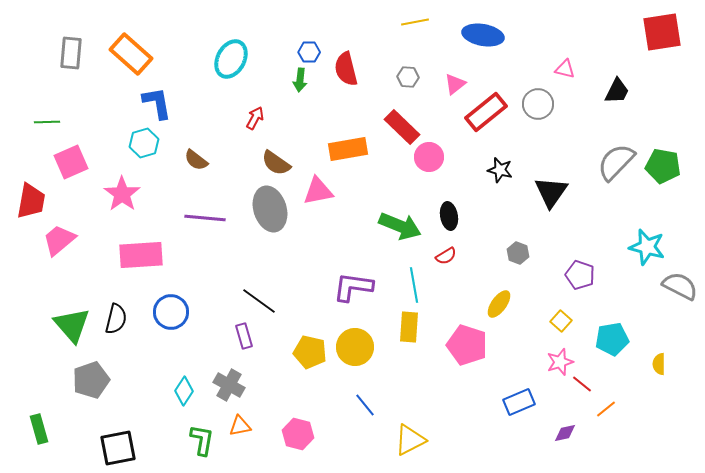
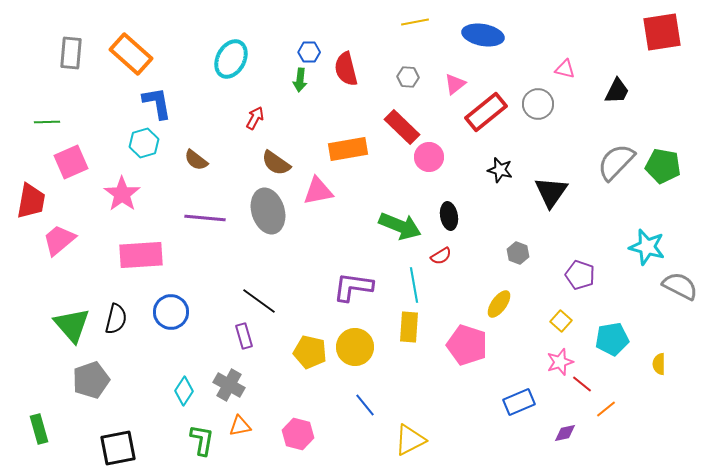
gray ellipse at (270, 209): moved 2 px left, 2 px down
red semicircle at (446, 256): moved 5 px left
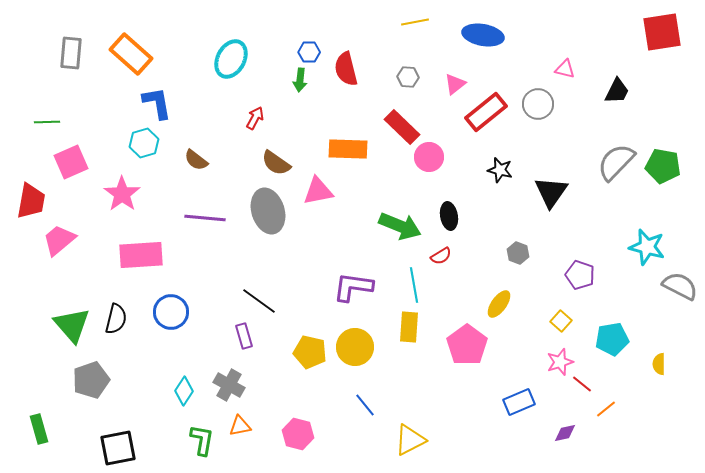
orange rectangle at (348, 149): rotated 12 degrees clockwise
pink pentagon at (467, 345): rotated 18 degrees clockwise
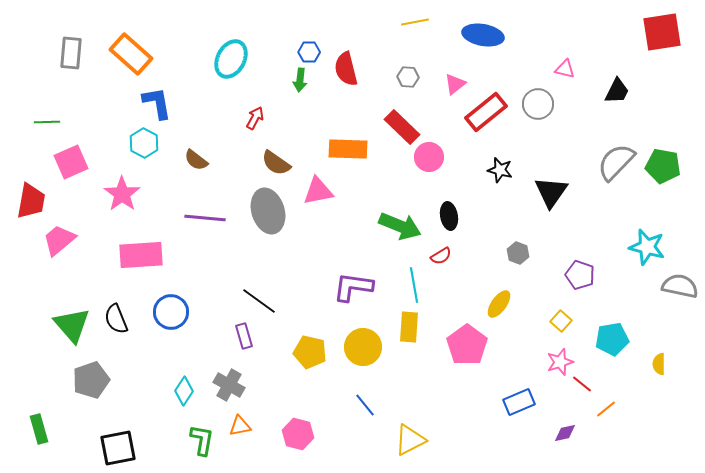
cyan hexagon at (144, 143): rotated 16 degrees counterclockwise
gray semicircle at (680, 286): rotated 15 degrees counterclockwise
black semicircle at (116, 319): rotated 144 degrees clockwise
yellow circle at (355, 347): moved 8 px right
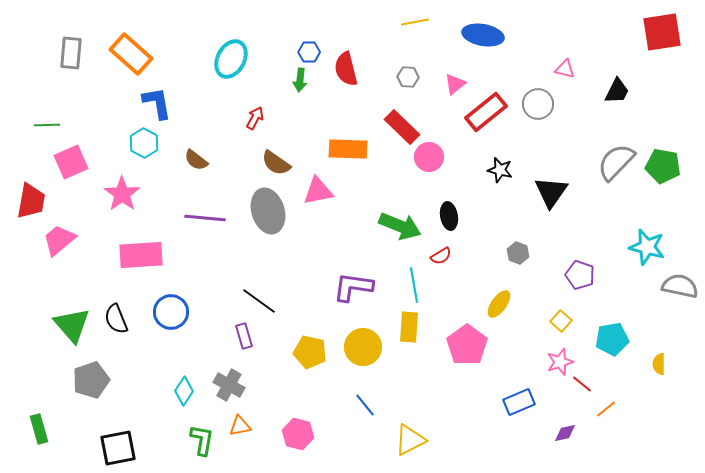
green line at (47, 122): moved 3 px down
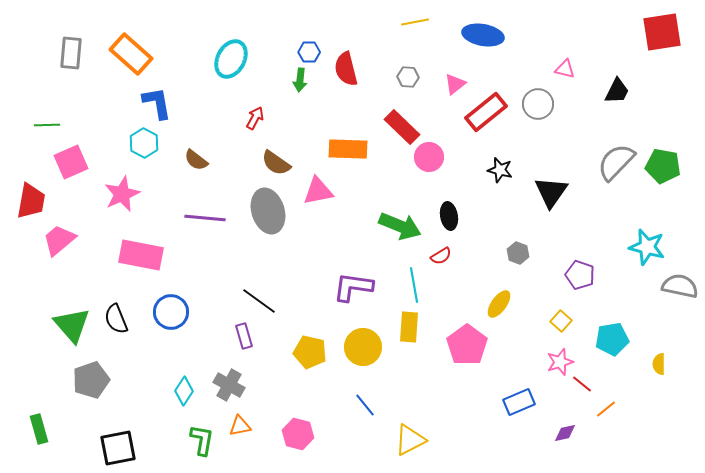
pink star at (122, 194): rotated 12 degrees clockwise
pink rectangle at (141, 255): rotated 15 degrees clockwise
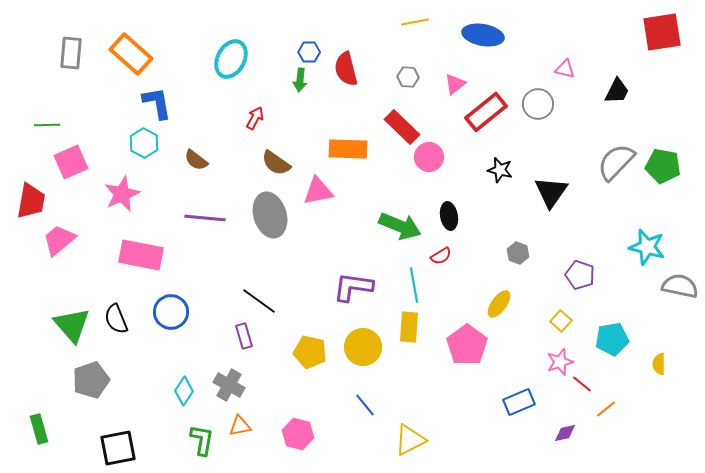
gray ellipse at (268, 211): moved 2 px right, 4 px down
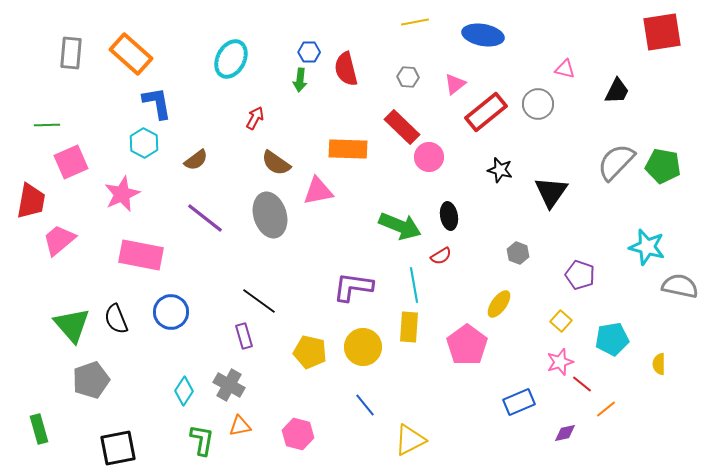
brown semicircle at (196, 160): rotated 75 degrees counterclockwise
purple line at (205, 218): rotated 33 degrees clockwise
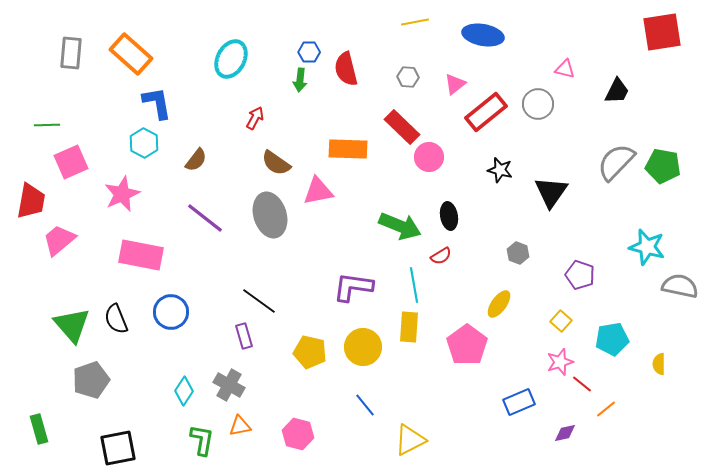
brown semicircle at (196, 160): rotated 15 degrees counterclockwise
